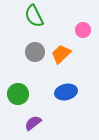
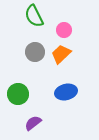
pink circle: moved 19 px left
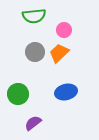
green semicircle: rotated 70 degrees counterclockwise
orange trapezoid: moved 2 px left, 1 px up
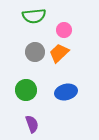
green circle: moved 8 px right, 4 px up
purple semicircle: moved 1 px left, 1 px down; rotated 108 degrees clockwise
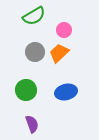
green semicircle: rotated 25 degrees counterclockwise
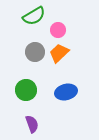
pink circle: moved 6 px left
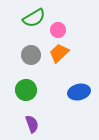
green semicircle: moved 2 px down
gray circle: moved 4 px left, 3 px down
blue ellipse: moved 13 px right
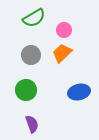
pink circle: moved 6 px right
orange trapezoid: moved 3 px right
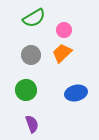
blue ellipse: moved 3 px left, 1 px down
